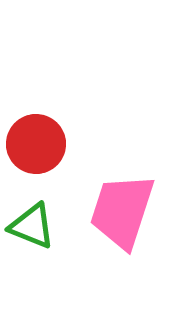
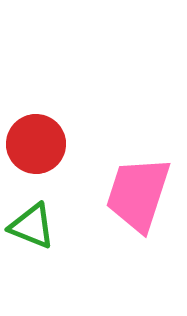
pink trapezoid: moved 16 px right, 17 px up
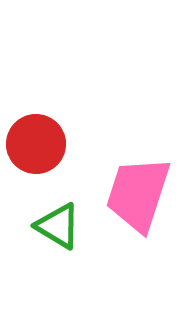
green triangle: moved 26 px right; rotated 9 degrees clockwise
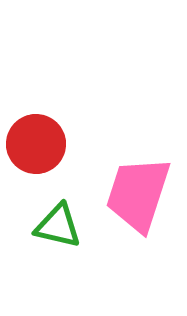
green triangle: rotated 18 degrees counterclockwise
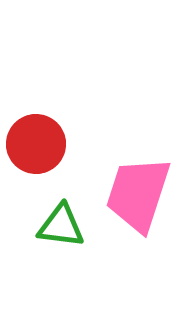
green triangle: moved 3 px right; rotated 6 degrees counterclockwise
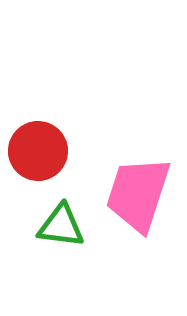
red circle: moved 2 px right, 7 px down
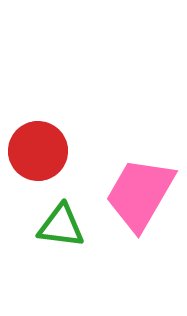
pink trapezoid: moved 2 px right; rotated 12 degrees clockwise
